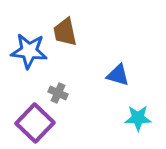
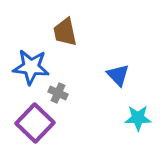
blue star: moved 2 px right, 16 px down
blue triangle: rotated 30 degrees clockwise
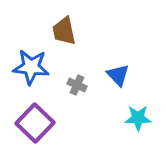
brown trapezoid: moved 1 px left, 1 px up
gray cross: moved 19 px right, 8 px up
